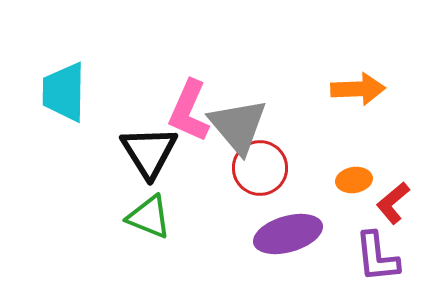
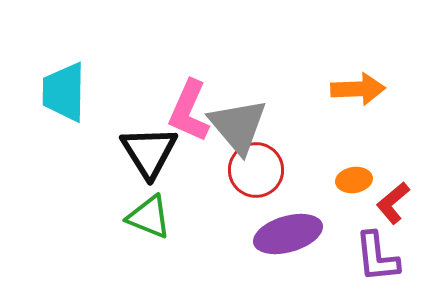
red circle: moved 4 px left, 2 px down
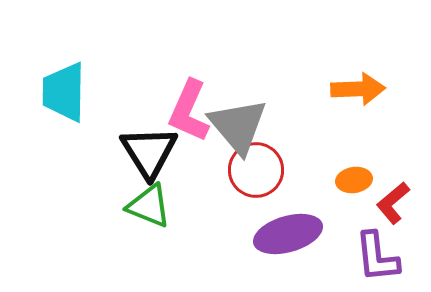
green triangle: moved 11 px up
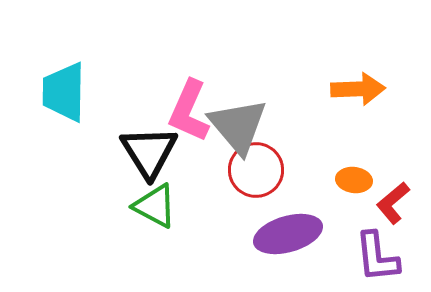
orange ellipse: rotated 16 degrees clockwise
green triangle: moved 6 px right; rotated 6 degrees clockwise
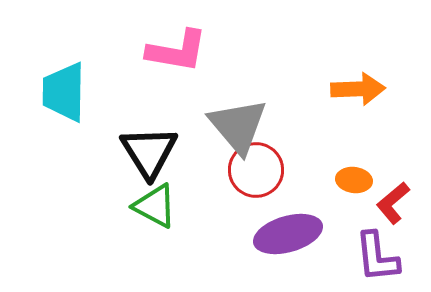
pink L-shape: moved 12 px left, 60 px up; rotated 104 degrees counterclockwise
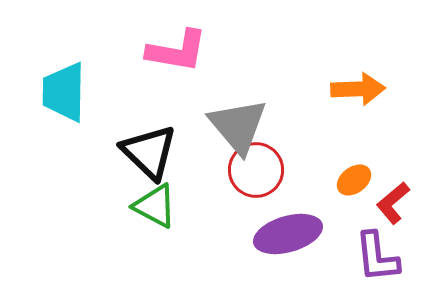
black triangle: rotated 14 degrees counterclockwise
orange ellipse: rotated 44 degrees counterclockwise
